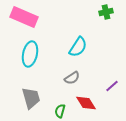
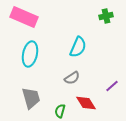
green cross: moved 4 px down
cyan semicircle: rotated 10 degrees counterclockwise
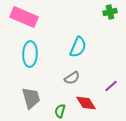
green cross: moved 4 px right, 4 px up
cyan ellipse: rotated 10 degrees counterclockwise
purple line: moved 1 px left
